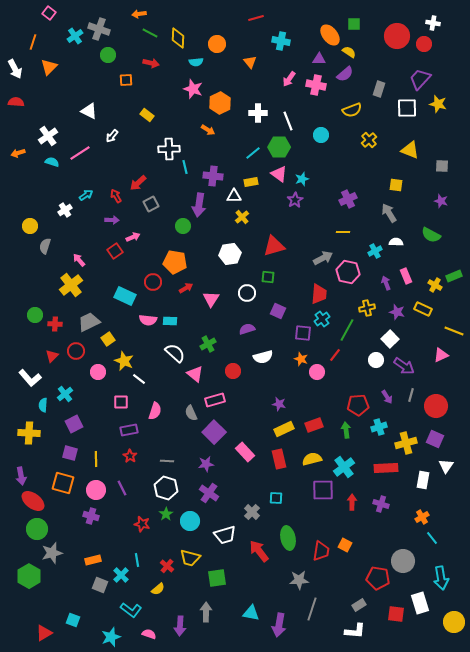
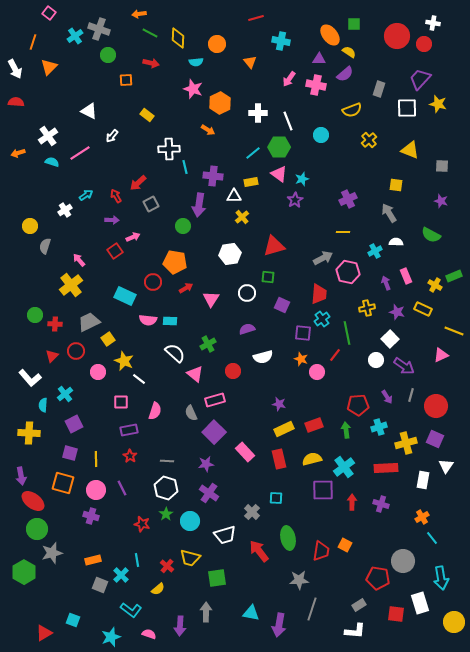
purple square at (278, 311): moved 4 px right, 6 px up
green line at (347, 330): moved 3 px down; rotated 40 degrees counterclockwise
green hexagon at (29, 576): moved 5 px left, 4 px up
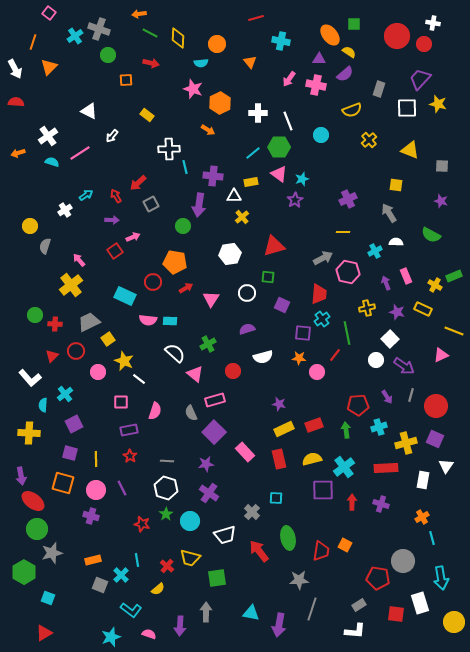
cyan semicircle at (196, 62): moved 5 px right, 1 px down
orange star at (301, 359): moved 2 px left, 1 px up; rotated 16 degrees counterclockwise
cyan line at (432, 538): rotated 24 degrees clockwise
cyan square at (73, 620): moved 25 px left, 22 px up
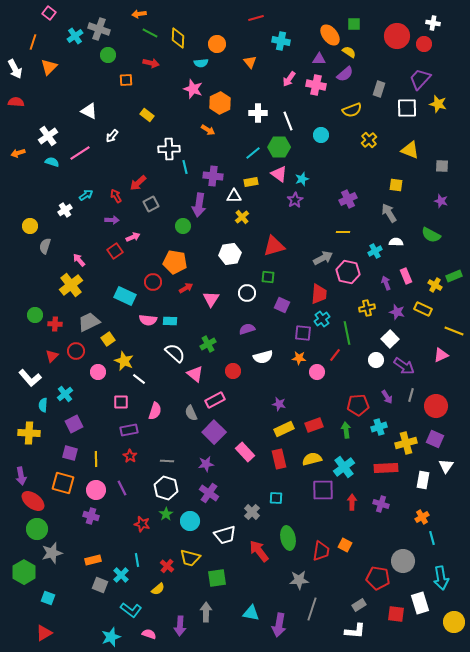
pink rectangle at (215, 400): rotated 12 degrees counterclockwise
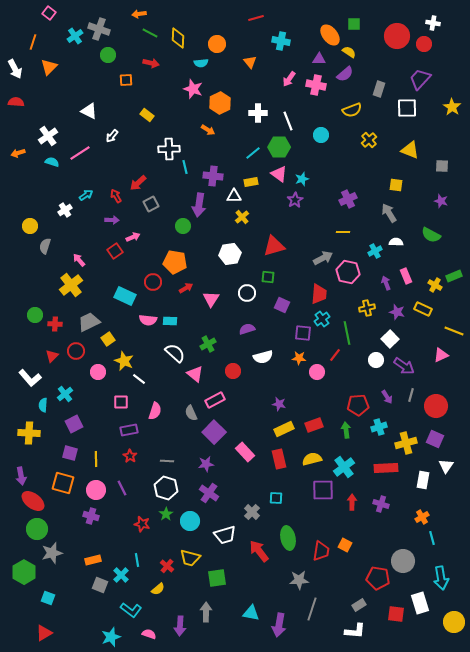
yellow star at (438, 104): moved 14 px right, 3 px down; rotated 18 degrees clockwise
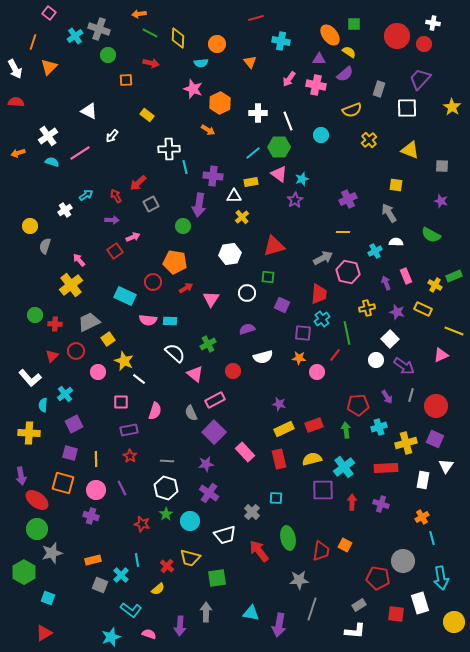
red ellipse at (33, 501): moved 4 px right, 1 px up
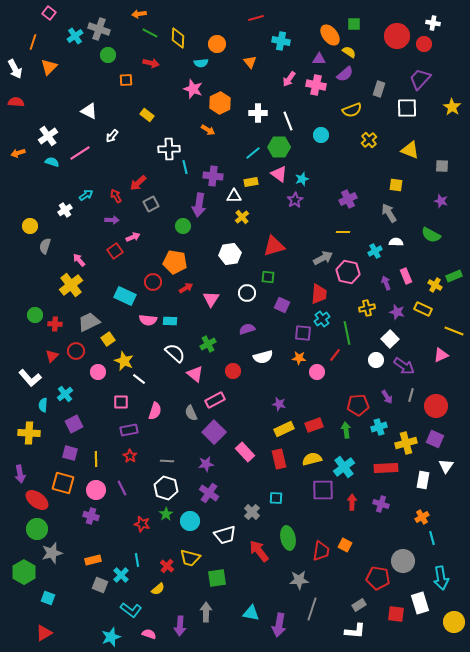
purple arrow at (21, 476): moved 1 px left, 2 px up
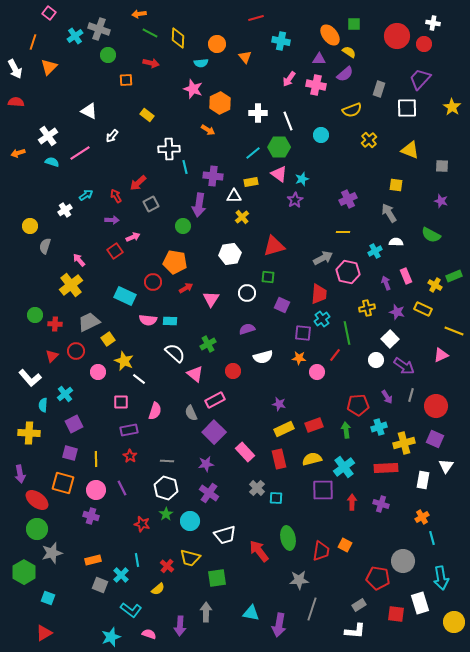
orange triangle at (250, 62): moved 5 px left, 5 px up
yellow cross at (406, 443): moved 2 px left
gray cross at (252, 512): moved 5 px right, 24 px up
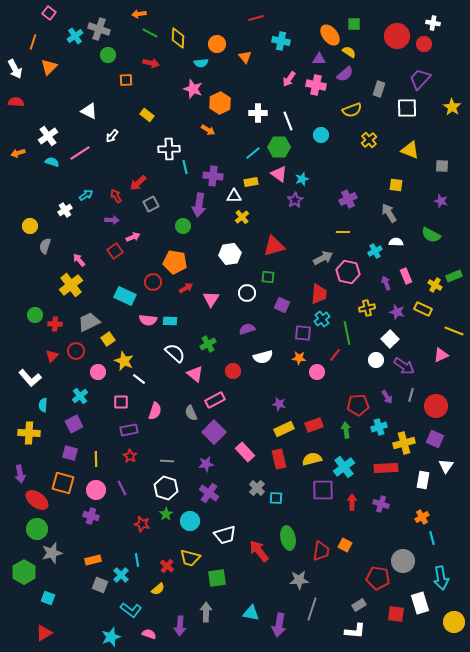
cyan cross at (65, 394): moved 15 px right, 2 px down
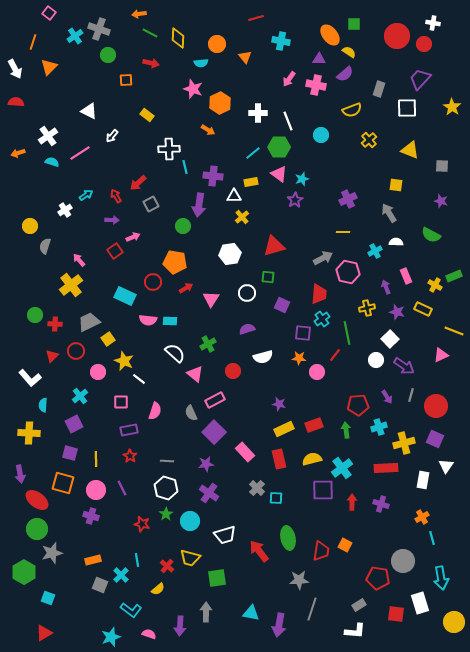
purple arrow at (386, 283): moved 4 px down
cyan cross at (344, 467): moved 2 px left, 1 px down
